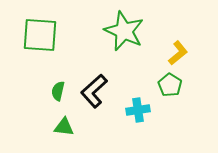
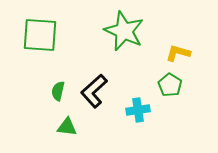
yellow L-shape: rotated 125 degrees counterclockwise
green triangle: moved 3 px right
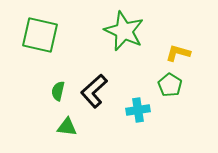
green square: rotated 9 degrees clockwise
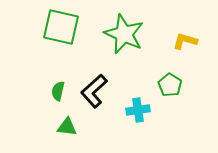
green star: moved 3 px down
green square: moved 21 px right, 8 px up
yellow L-shape: moved 7 px right, 12 px up
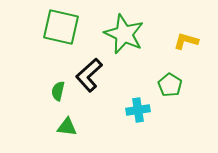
yellow L-shape: moved 1 px right
black L-shape: moved 5 px left, 16 px up
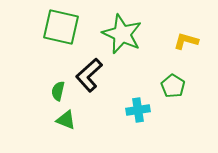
green star: moved 2 px left
green pentagon: moved 3 px right, 1 px down
green triangle: moved 1 px left, 7 px up; rotated 15 degrees clockwise
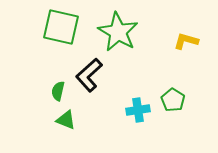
green star: moved 4 px left, 2 px up; rotated 6 degrees clockwise
green pentagon: moved 14 px down
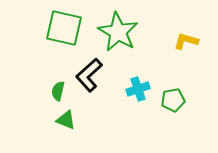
green square: moved 3 px right, 1 px down
green pentagon: rotated 30 degrees clockwise
cyan cross: moved 21 px up; rotated 10 degrees counterclockwise
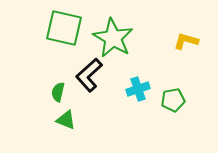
green star: moved 5 px left, 6 px down
green semicircle: moved 1 px down
